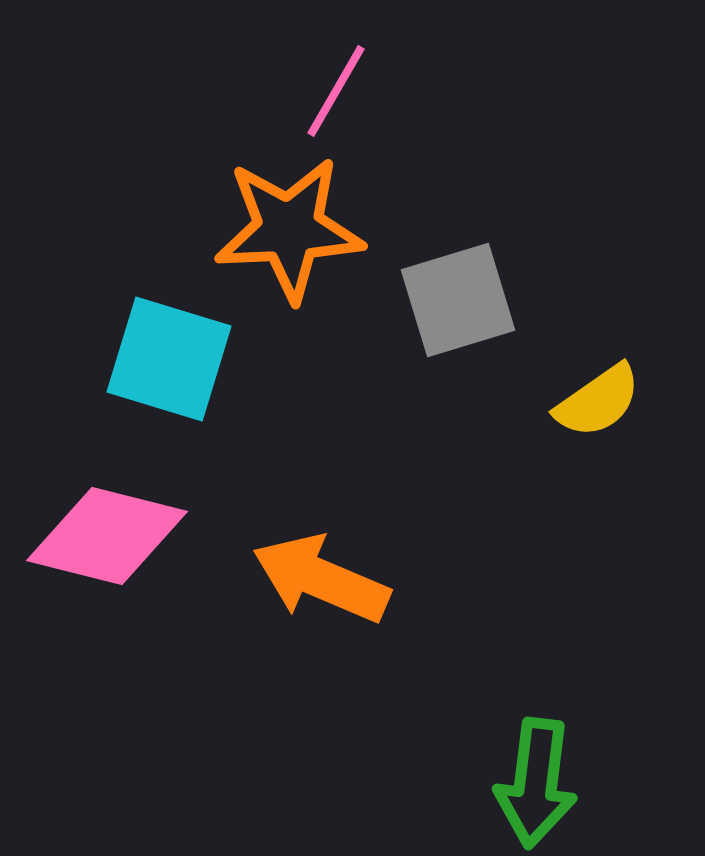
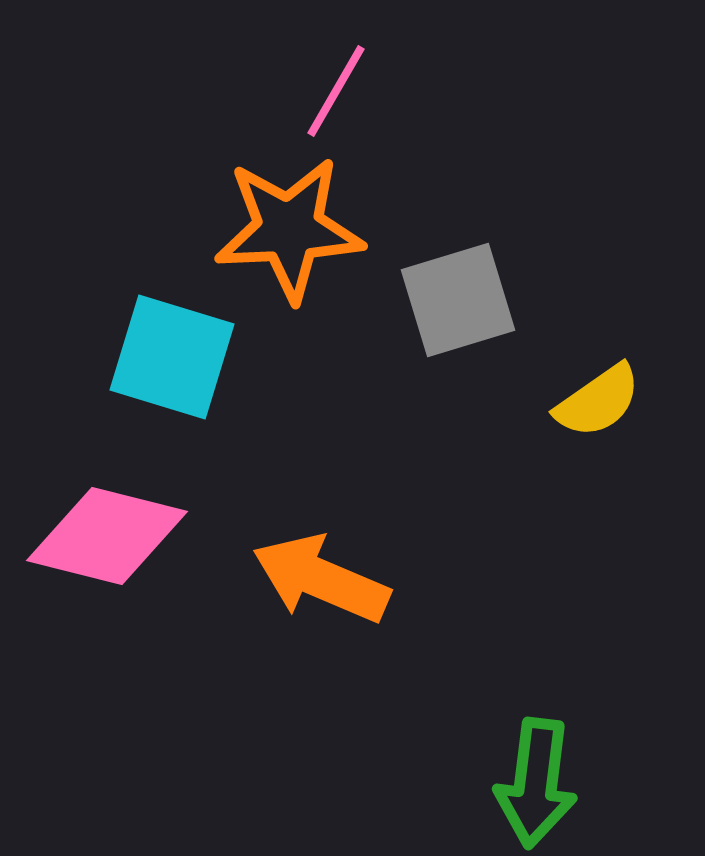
cyan square: moved 3 px right, 2 px up
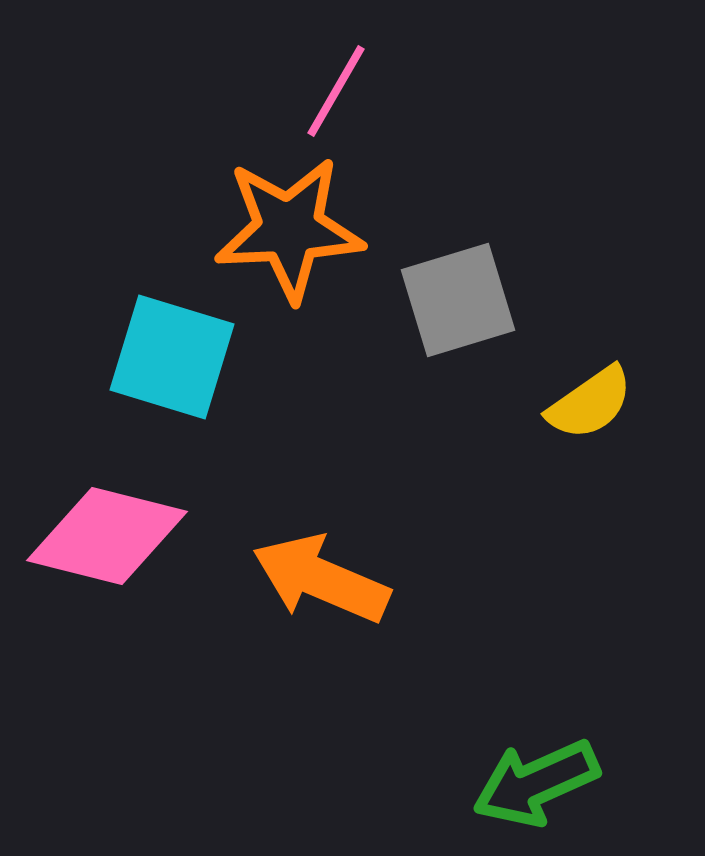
yellow semicircle: moved 8 px left, 2 px down
green arrow: rotated 59 degrees clockwise
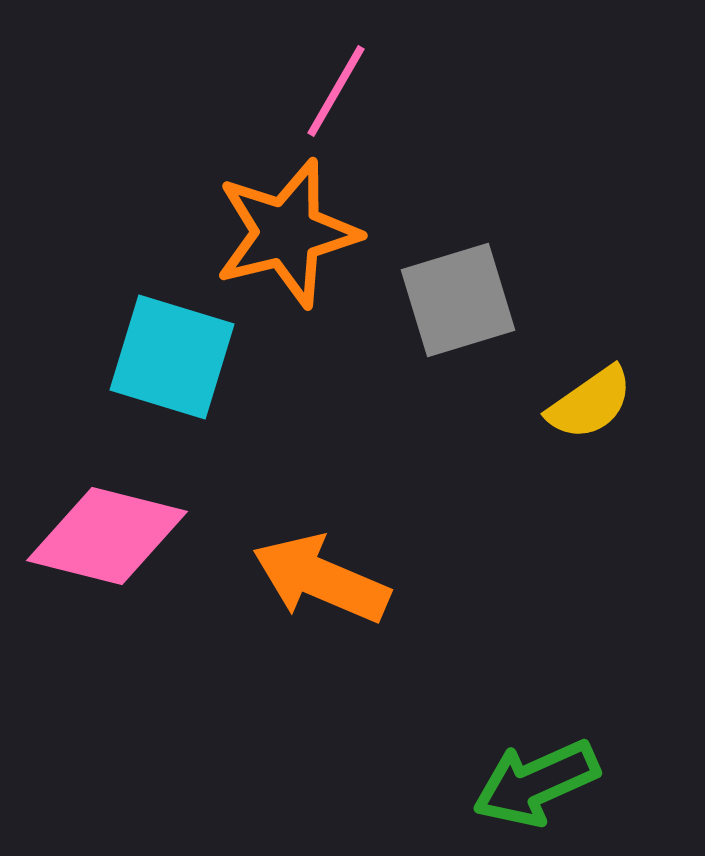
orange star: moved 2 px left, 4 px down; rotated 11 degrees counterclockwise
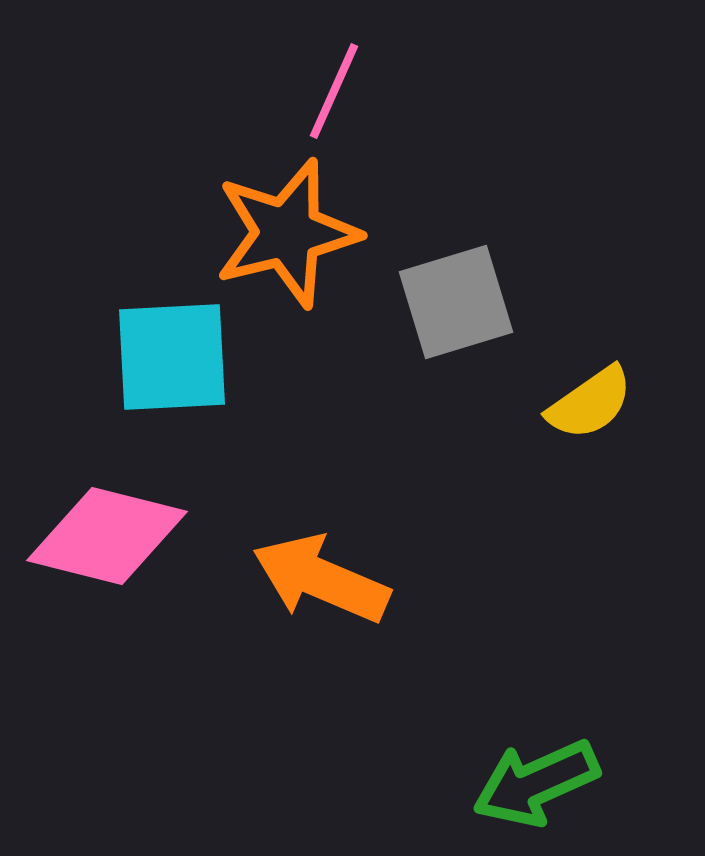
pink line: moved 2 px left; rotated 6 degrees counterclockwise
gray square: moved 2 px left, 2 px down
cyan square: rotated 20 degrees counterclockwise
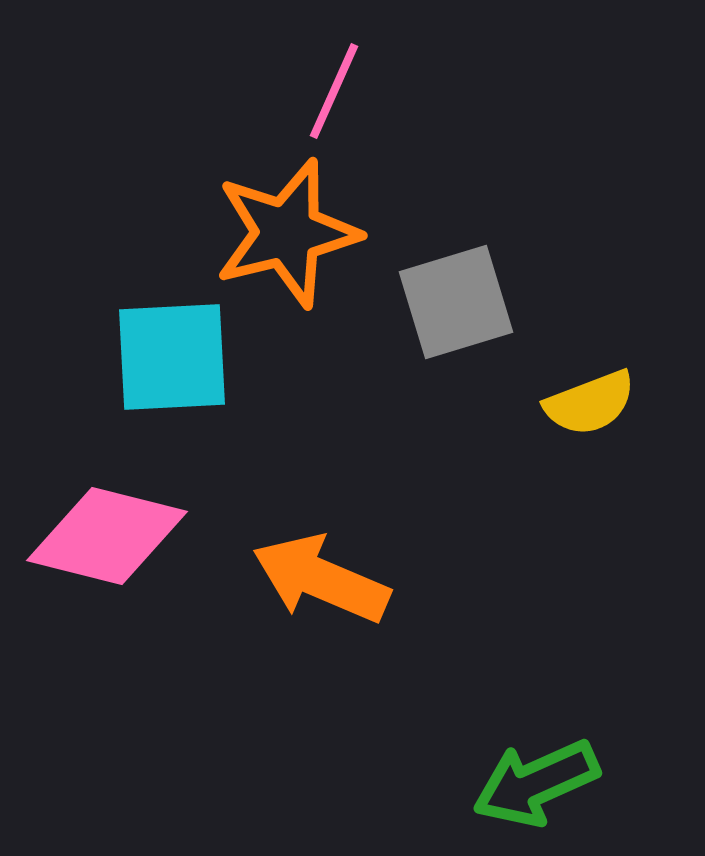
yellow semicircle: rotated 14 degrees clockwise
